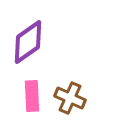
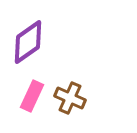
pink rectangle: rotated 28 degrees clockwise
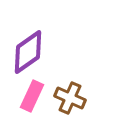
purple diamond: moved 10 px down
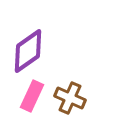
purple diamond: moved 1 px up
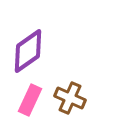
pink rectangle: moved 2 px left, 4 px down
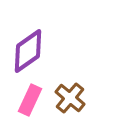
brown cross: rotated 16 degrees clockwise
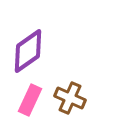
brown cross: rotated 16 degrees counterclockwise
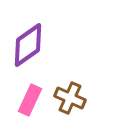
purple diamond: moved 6 px up
